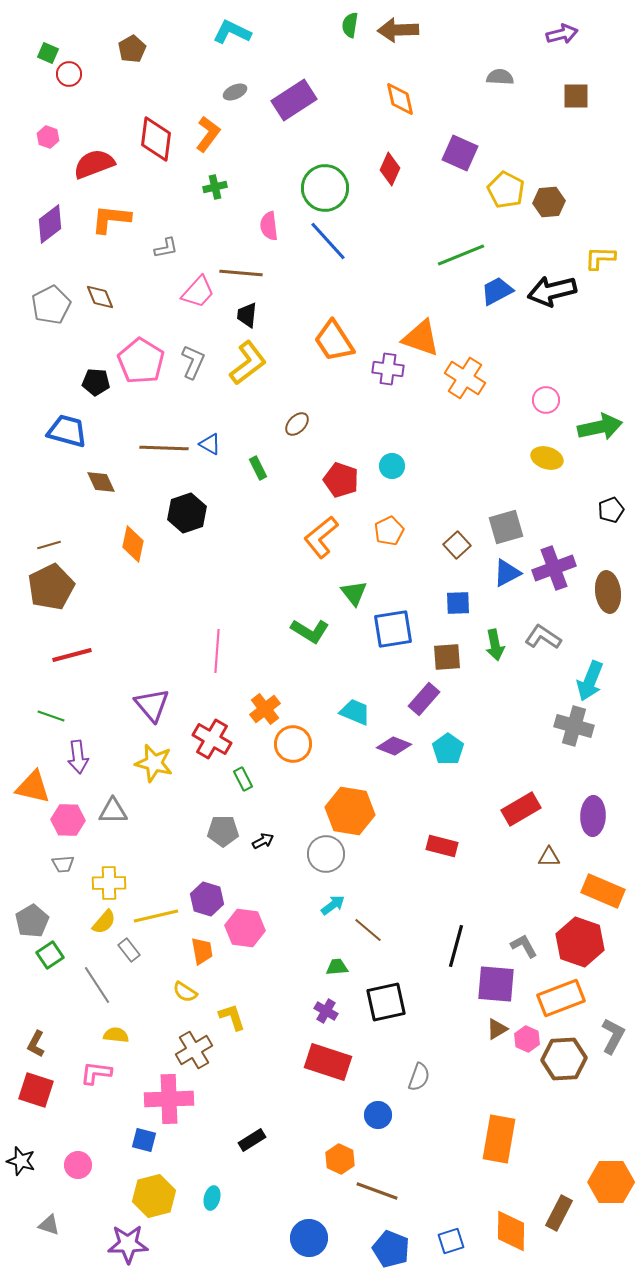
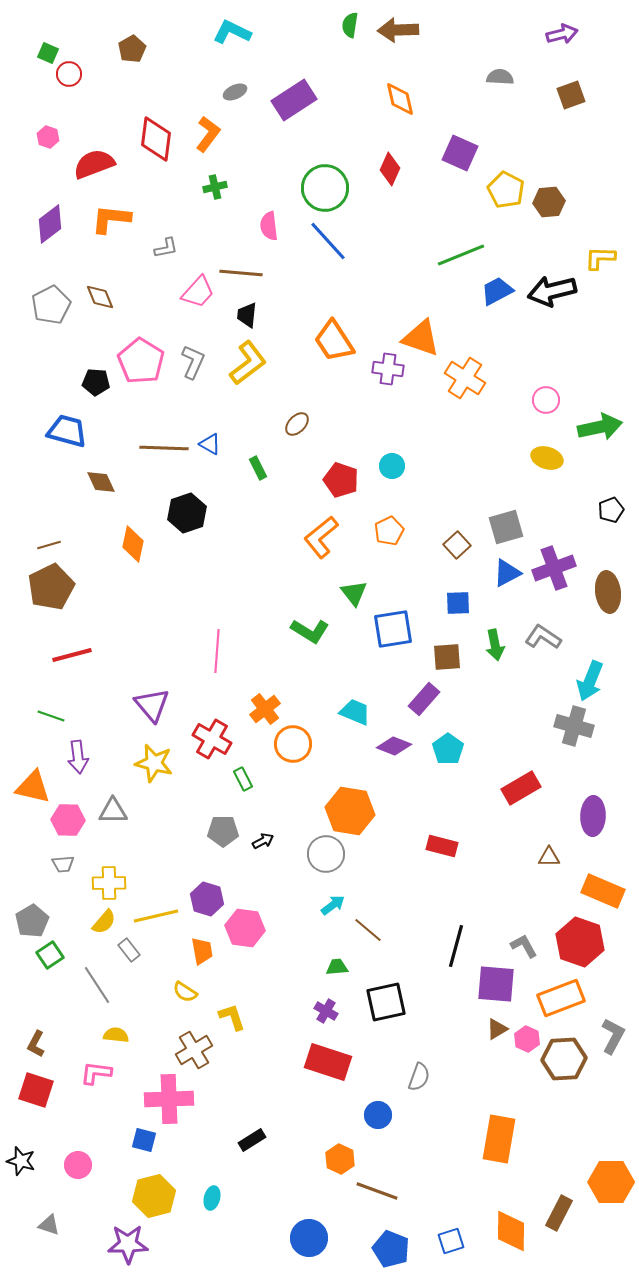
brown square at (576, 96): moved 5 px left, 1 px up; rotated 20 degrees counterclockwise
red rectangle at (521, 809): moved 21 px up
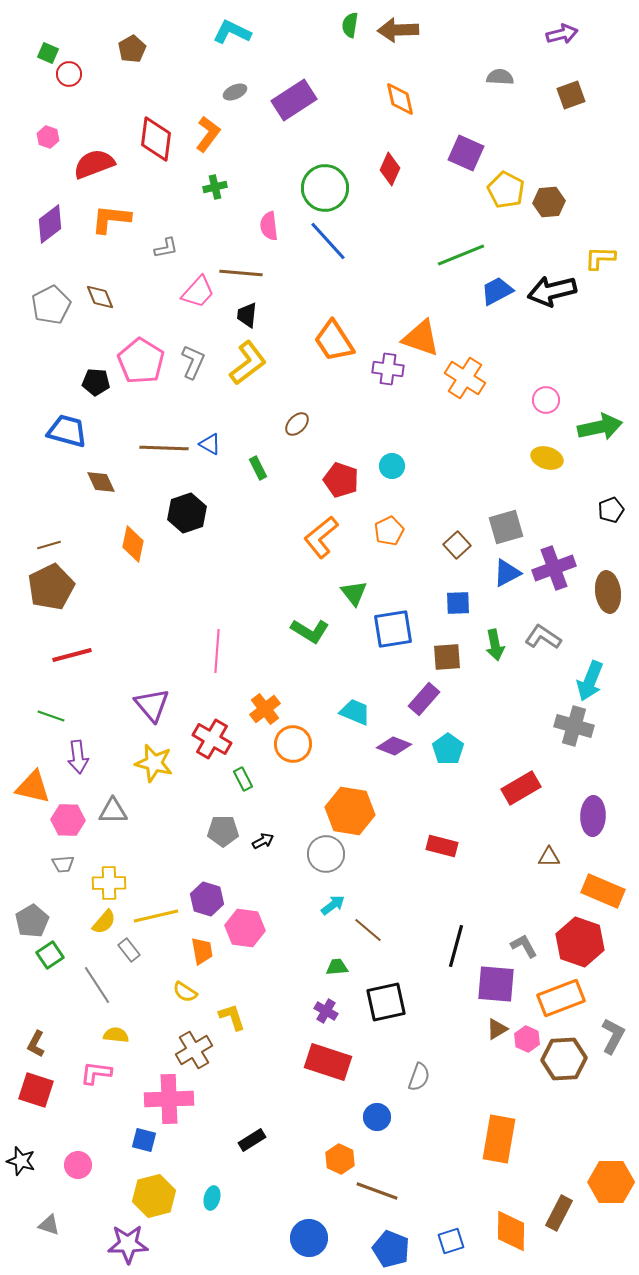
purple square at (460, 153): moved 6 px right
blue circle at (378, 1115): moved 1 px left, 2 px down
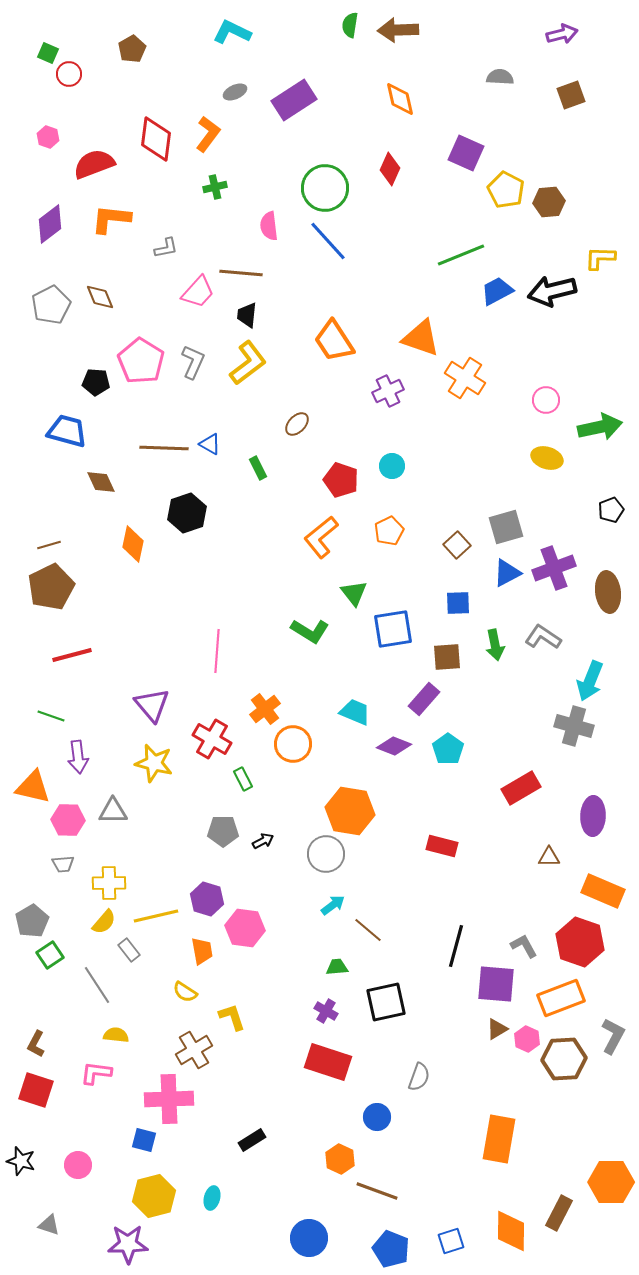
purple cross at (388, 369): moved 22 px down; rotated 32 degrees counterclockwise
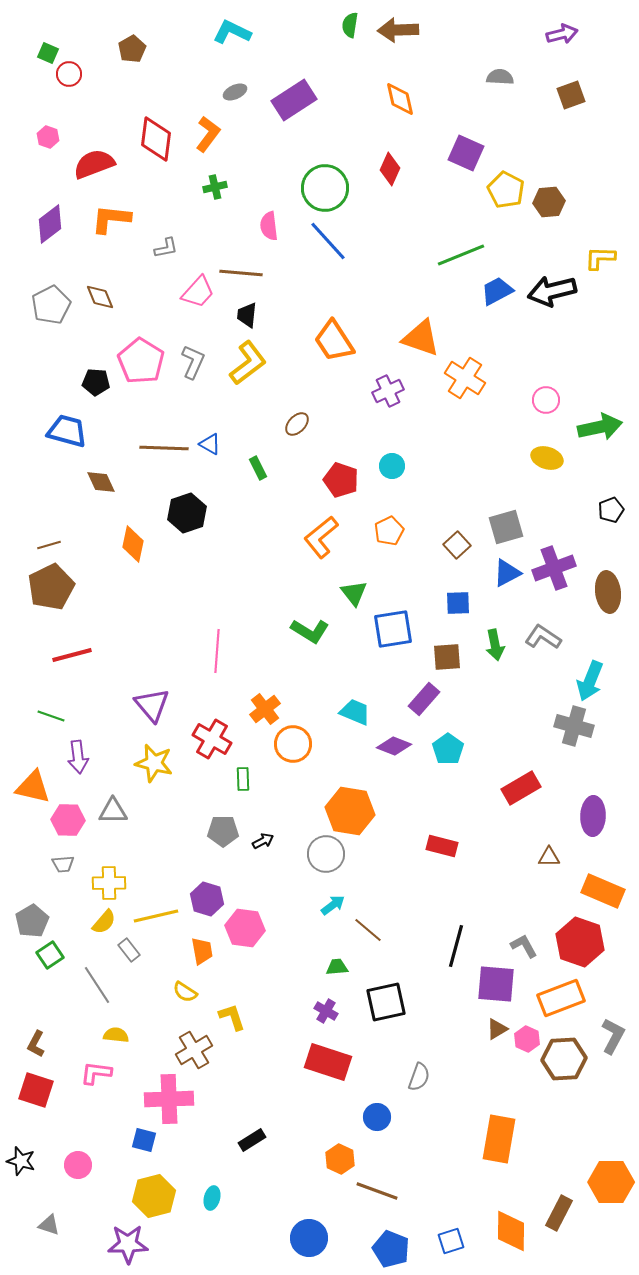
green rectangle at (243, 779): rotated 25 degrees clockwise
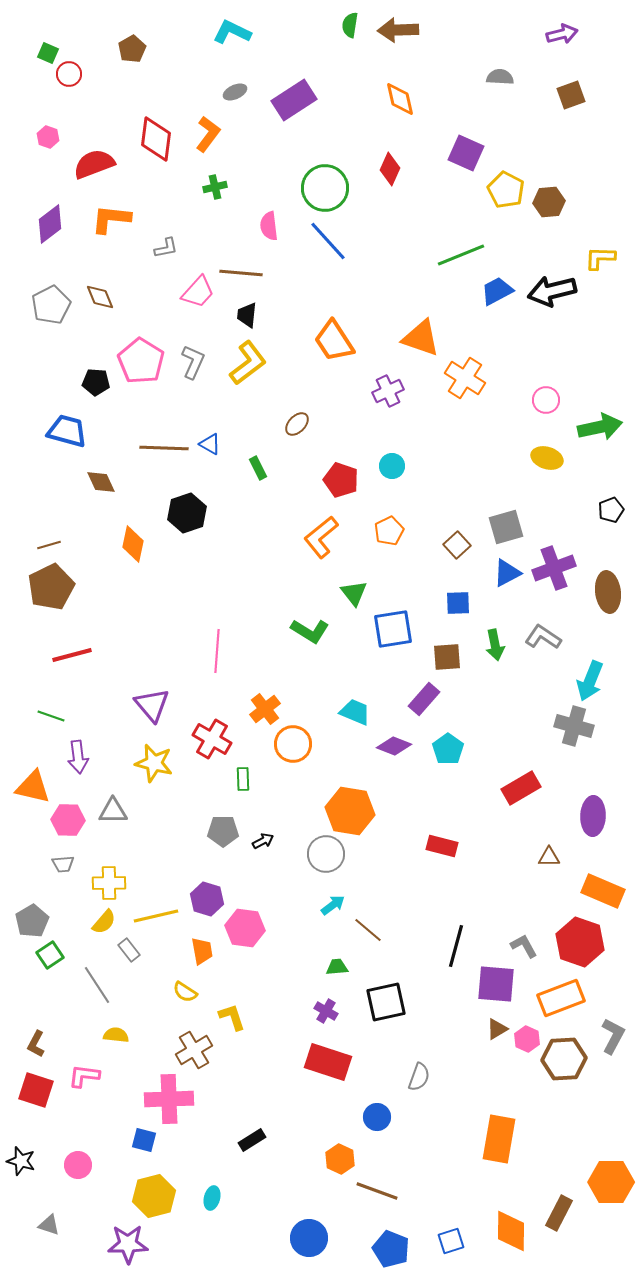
pink L-shape at (96, 1073): moved 12 px left, 3 px down
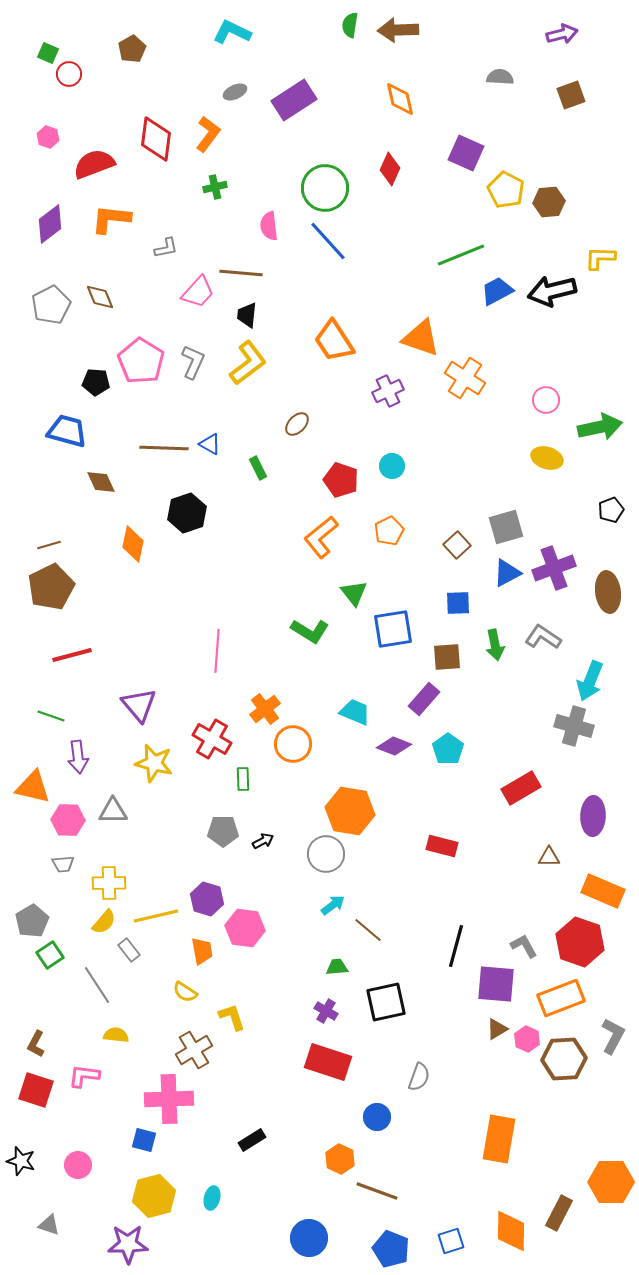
purple triangle at (152, 705): moved 13 px left
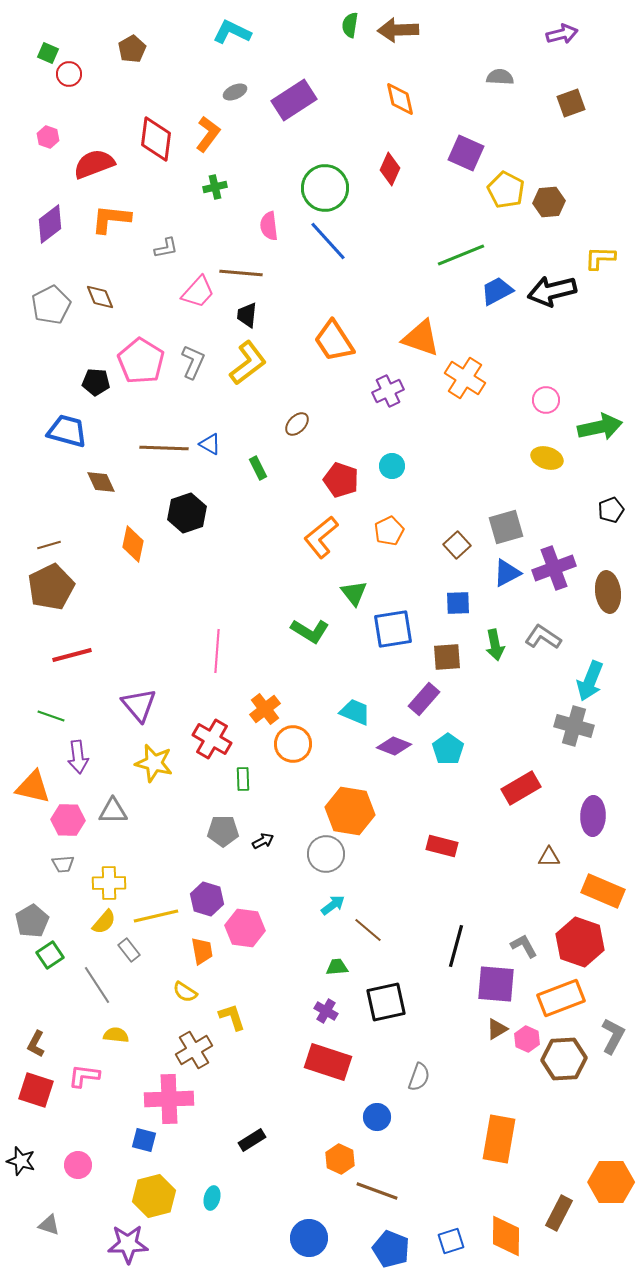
brown square at (571, 95): moved 8 px down
orange diamond at (511, 1231): moved 5 px left, 5 px down
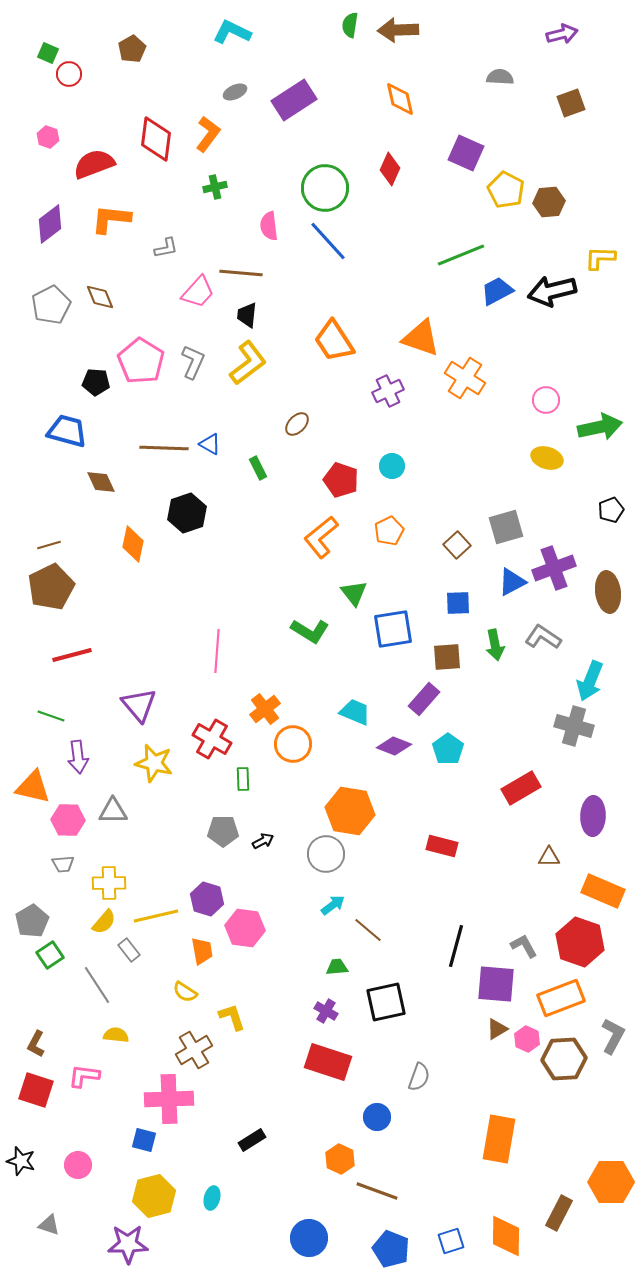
blue triangle at (507, 573): moved 5 px right, 9 px down
